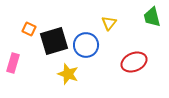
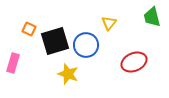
black square: moved 1 px right
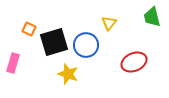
black square: moved 1 px left, 1 px down
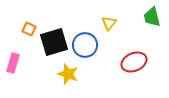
blue circle: moved 1 px left
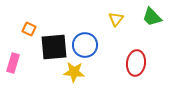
green trapezoid: rotated 30 degrees counterclockwise
yellow triangle: moved 7 px right, 4 px up
black square: moved 5 px down; rotated 12 degrees clockwise
red ellipse: moved 2 px right, 1 px down; rotated 60 degrees counterclockwise
yellow star: moved 6 px right, 2 px up; rotated 15 degrees counterclockwise
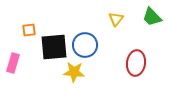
orange square: moved 1 px down; rotated 32 degrees counterclockwise
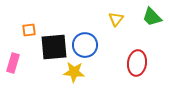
red ellipse: moved 1 px right
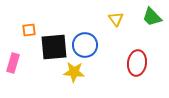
yellow triangle: rotated 14 degrees counterclockwise
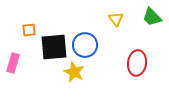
yellow star: rotated 20 degrees clockwise
